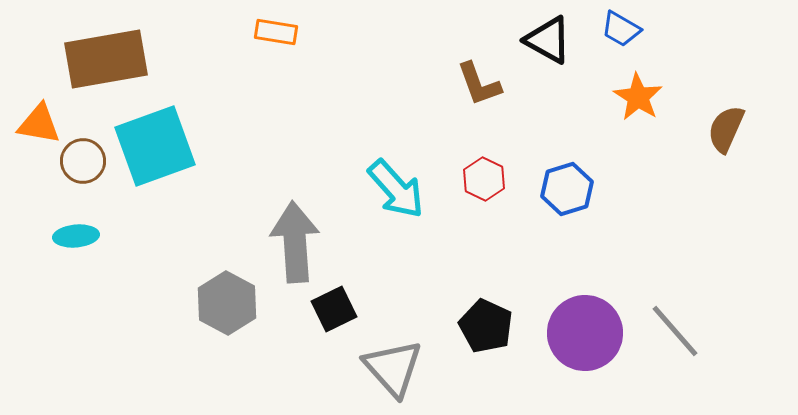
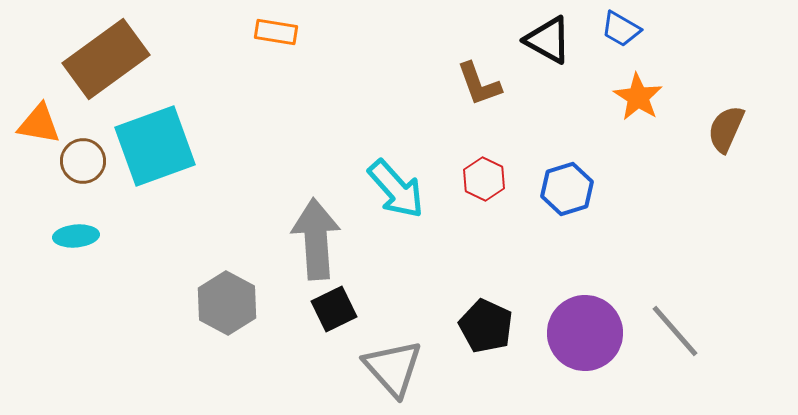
brown rectangle: rotated 26 degrees counterclockwise
gray arrow: moved 21 px right, 3 px up
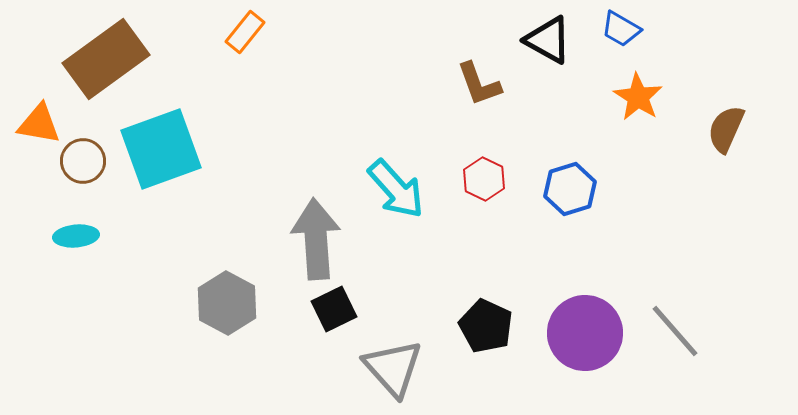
orange rectangle: moved 31 px left; rotated 60 degrees counterclockwise
cyan square: moved 6 px right, 3 px down
blue hexagon: moved 3 px right
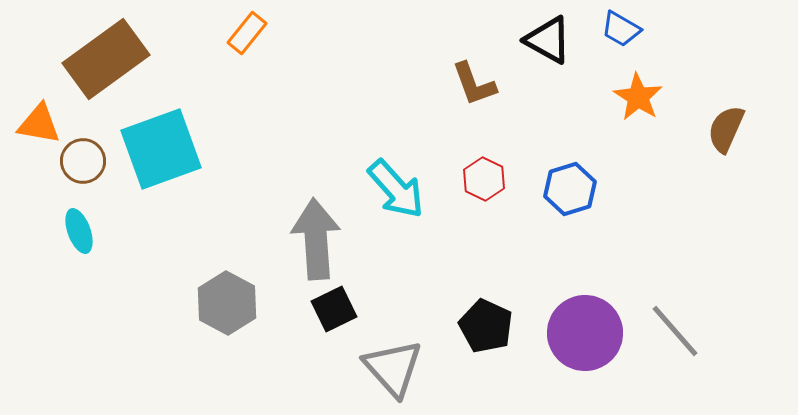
orange rectangle: moved 2 px right, 1 px down
brown L-shape: moved 5 px left
cyan ellipse: moved 3 px right, 5 px up; rotated 75 degrees clockwise
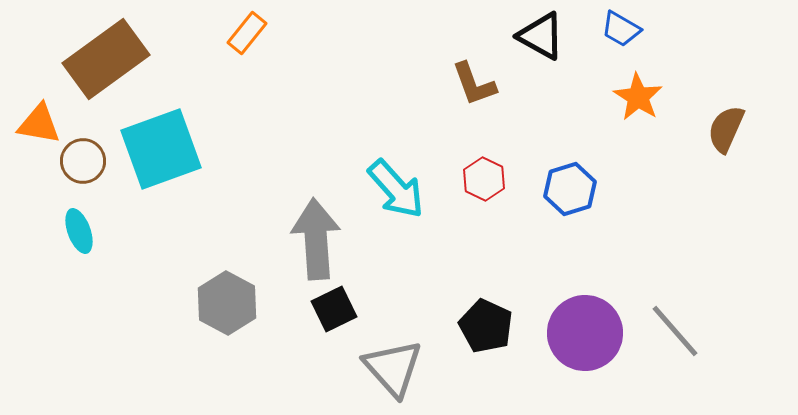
black triangle: moved 7 px left, 4 px up
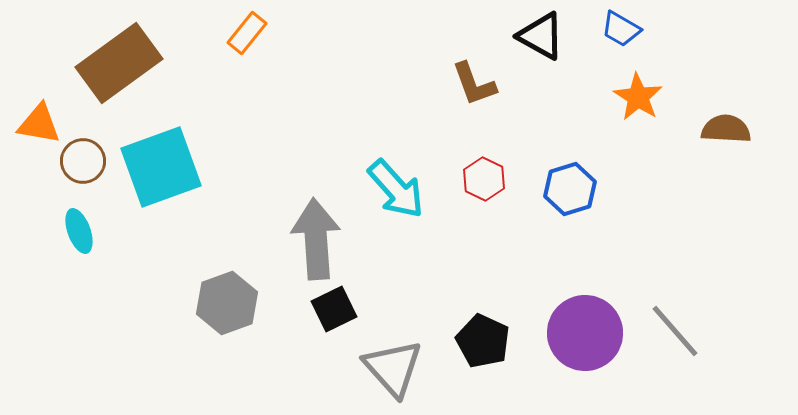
brown rectangle: moved 13 px right, 4 px down
brown semicircle: rotated 69 degrees clockwise
cyan square: moved 18 px down
gray hexagon: rotated 12 degrees clockwise
black pentagon: moved 3 px left, 15 px down
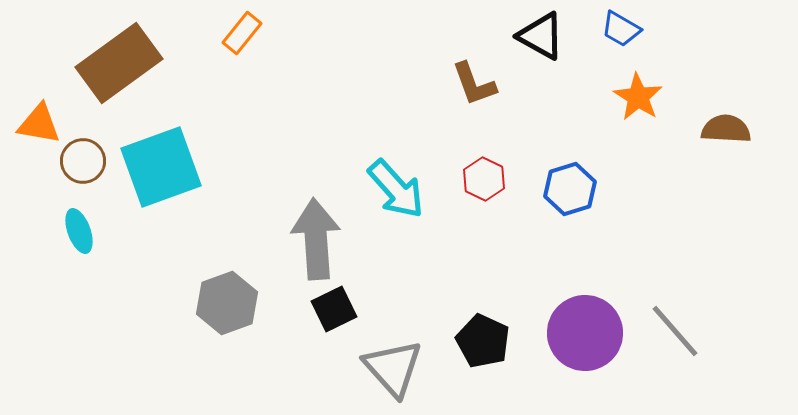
orange rectangle: moved 5 px left
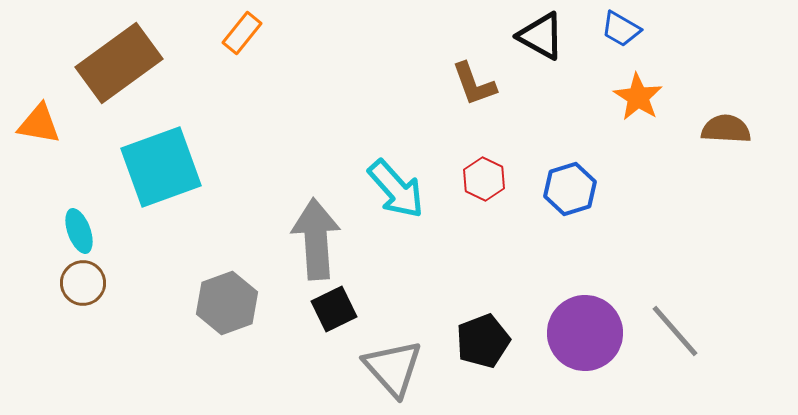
brown circle: moved 122 px down
black pentagon: rotated 26 degrees clockwise
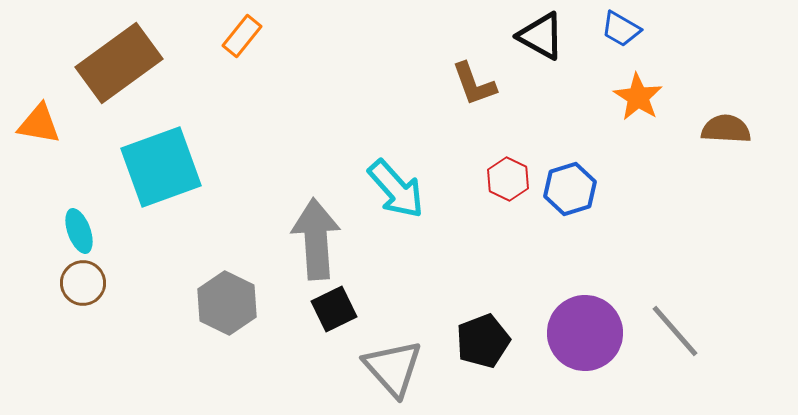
orange rectangle: moved 3 px down
red hexagon: moved 24 px right
gray hexagon: rotated 14 degrees counterclockwise
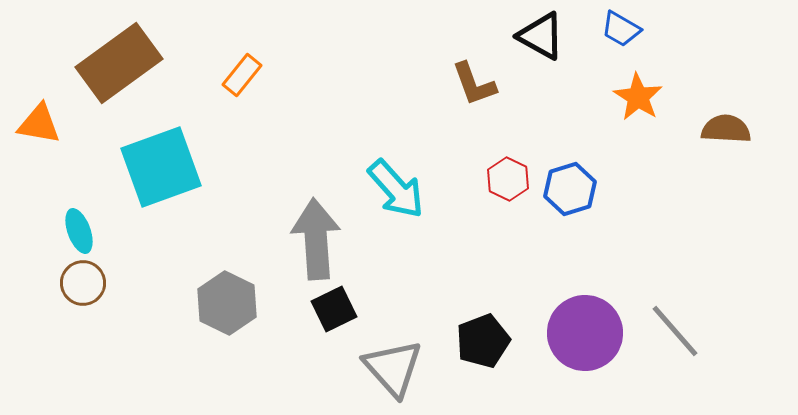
orange rectangle: moved 39 px down
